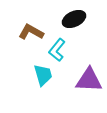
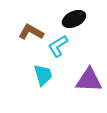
cyan L-shape: moved 1 px right, 4 px up; rotated 20 degrees clockwise
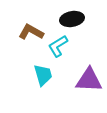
black ellipse: moved 2 px left; rotated 15 degrees clockwise
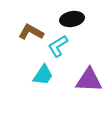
cyan trapezoid: rotated 50 degrees clockwise
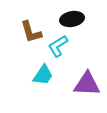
brown L-shape: rotated 135 degrees counterclockwise
purple triangle: moved 2 px left, 4 px down
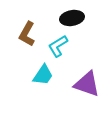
black ellipse: moved 1 px up
brown L-shape: moved 4 px left, 2 px down; rotated 45 degrees clockwise
purple triangle: rotated 16 degrees clockwise
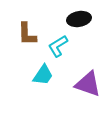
black ellipse: moved 7 px right, 1 px down
brown L-shape: rotated 30 degrees counterclockwise
purple triangle: moved 1 px right
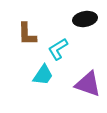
black ellipse: moved 6 px right
cyan L-shape: moved 3 px down
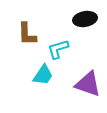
cyan L-shape: rotated 15 degrees clockwise
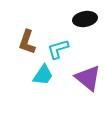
brown L-shape: moved 8 px down; rotated 20 degrees clockwise
purple triangle: moved 6 px up; rotated 20 degrees clockwise
